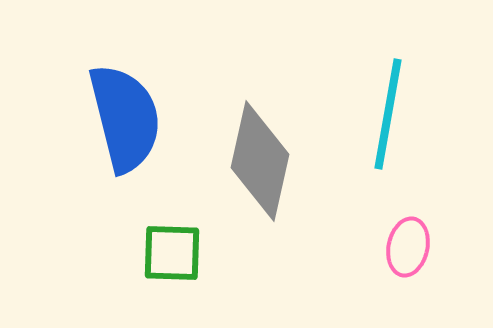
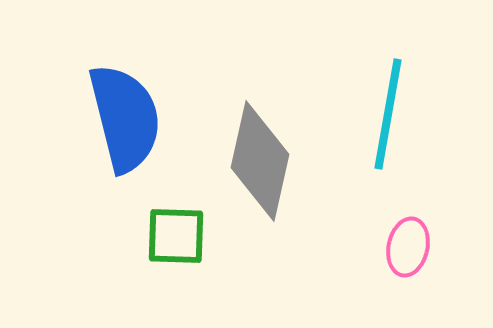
green square: moved 4 px right, 17 px up
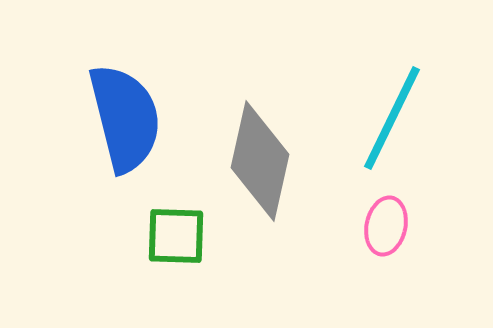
cyan line: moved 4 px right, 4 px down; rotated 16 degrees clockwise
pink ellipse: moved 22 px left, 21 px up
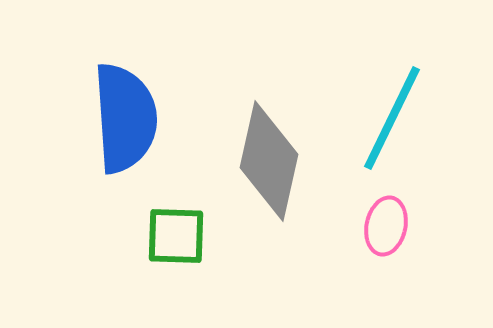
blue semicircle: rotated 10 degrees clockwise
gray diamond: moved 9 px right
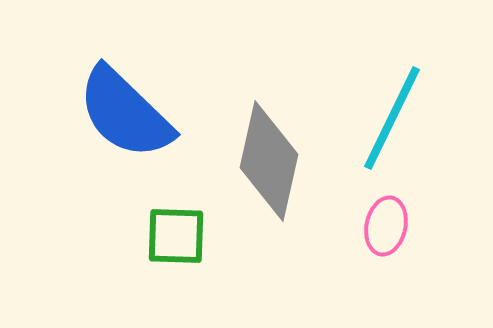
blue semicircle: moved 5 px up; rotated 138 degrees clockwise
